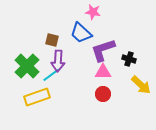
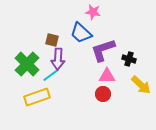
purple arrow: moved 2 px up
green cross: moved 2 px up
pink triangle: moved 4 px right, 4 px down
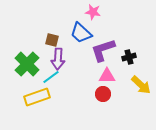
black cross: moved 2 px up; rotated 32 degrees counterclockwise
cyan line: moved 2 px down
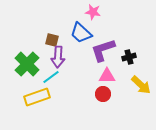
purple arrow: moved 2 px up
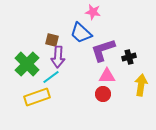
yellow arrow: rotated 125 degrees counterclockwise
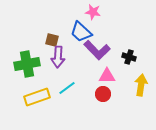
blue trapezoid: moved 1 px up
purple L-shape: moved 6 px left; rotated 116 degrees counterclockwise
black cross: rotated 32 degrees clockwise
green cross: rotated 35 degrees clockwise
cyan line: moved 16 px right, 11 px down
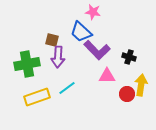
red circle: moved 24 px right
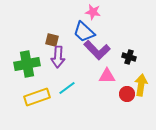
blue trapezoid: moved 3 px right
